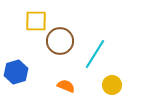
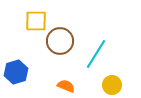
cyan line: moved 1 px right
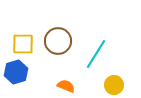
yellow square: moved 13 px left, 23 px down
brown circle: moved 2 px left
yellow circle: moved 2 px right
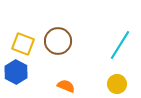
yellow square: rotated 20 degrees clockwise
cyan line: moved 24 px right, 9 px up
blue hexagon: rotated 15 degrees counterclockwise
yellow circle: moved 3 px right, 1 px up
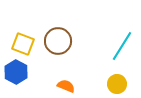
cyan line: moved 2 px right, 1 px down
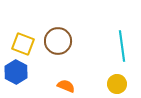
cyan line: rotated 40 degrees counterclockwise
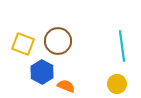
blue hexagon: moved 26 px right
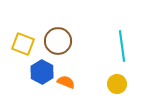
orange semicircle: moved 4 px up
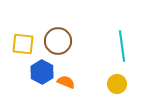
yellow square: rotated 15 degrees counterclockwise
